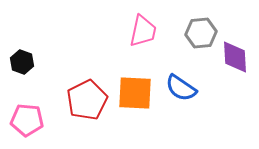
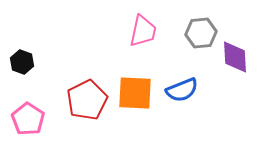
blue semicircle: moved 1 px right, 2 px down; rotated 56 degrees counterclockwise
pink pentagon: moved 1 px right, 1 px up; rotated 28 degrees clockwise
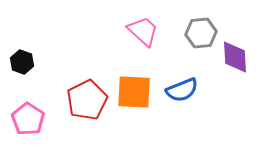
pink trapezoid: rotated 60 degrees counterclockwise
orange square: moved 1 px left, 1 px up
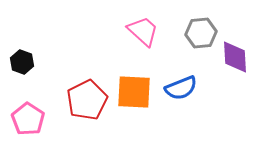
blue semicircle: moved 1 px left, 2 px up
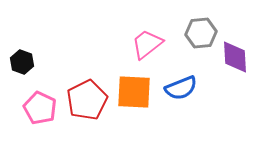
pink trapezoid: moved 4 px right, 13 px down; rotated 80 degrees counterclockwise
pink pentagon: moved 12 px right, 11 px up; rotated 8 degrees counterclockwise
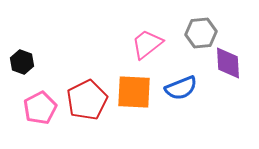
purple diamond: moved 7 px left, 6 px down
pink pentagon: rotated 20 degrees clockwise
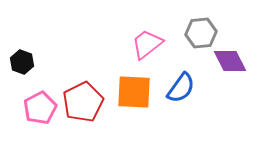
purple diamond: moved 2 px right, 2 px up; rotated 24 degrees counterclockwise
blue semicircle: rotated 32 degrees counterclockwise
red pentagon: moved 4 px left, 2 px down
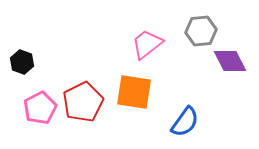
gray hexagon: moved 2 px up
blue semicircle: moved 4 px right, 34 px down
orange square: rotated 6 degrees clockwise
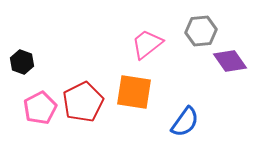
purple diamond: rotated 8 degrees counterclockwise
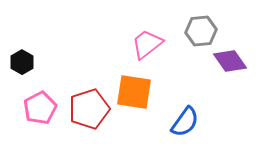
black hexagon: rotated 10 degrees clockwise
red pentagon: moved 6 px right, 7 px down; rotated 9 degrees clockwise
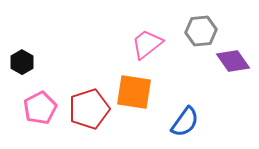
purple diamond: moved 3 px right
